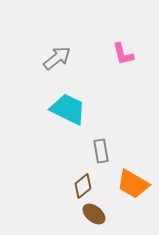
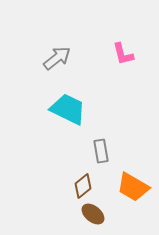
orange trapezoid: moved 3 px down
brown ellipse: moved 1 px left
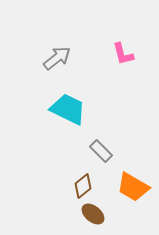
gray rectangle: rotated 35 degrees counterclockwise
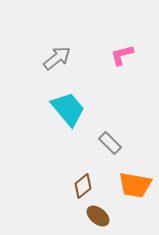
pink L-shape: moved 1 px left, 1 px down; rotated 90 degrees clockwise
cyan trapezoid: rotated 24 degrees clockwise
gray rectangle: moved 9 px right, 8 px up
orange trapezoid: moved 2 px right, 2 px up; rotated 20 degrees counterclockwise
brown ellipse: moved 5 px right, 2 px down
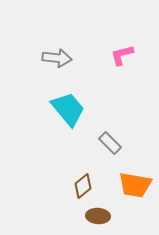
gray arrow: rotated 44 degrees clockwise
brown ellipse: rotated 35 degrees counterclockwise
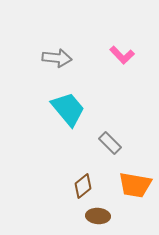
pink L-shape: rotated 120 degrees counterclockwise
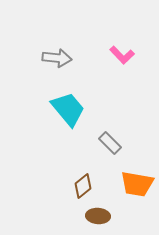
orange trapezoid: moved 2 px right, 1 px up
